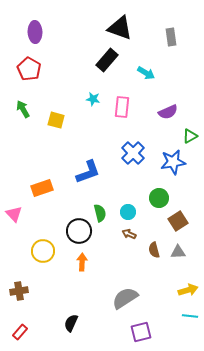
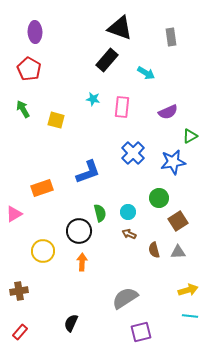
pink triangle: rotated 42 degrees clockwise
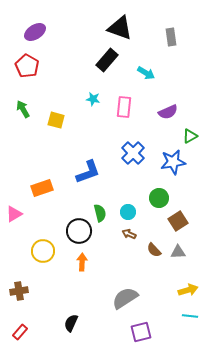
purple ellipse: rotated 60 degrees clockwise
red pentagon: moved 2 px left, 3 px up
pink rectangle: moved 2 px right
brown semicircle: rotated 28 degrees counterclockwise
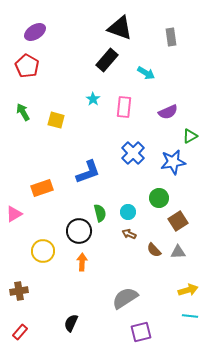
cyan star: rotated 24 degrees clockwise
green arrow: moved 3 px down
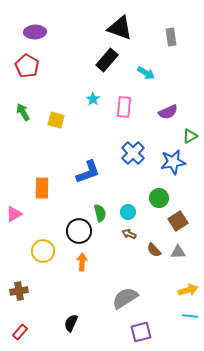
purple ellipse: rotated 30 degrees clockwise
orange rectangle: rotated 70 degrees counterclockwise
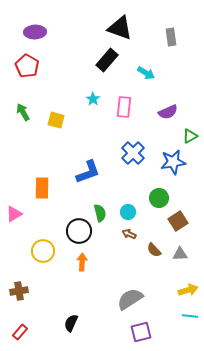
gray triangle: moved 2 px right, 2 px down
gray semicircle: moved 5 px right, 1 px down
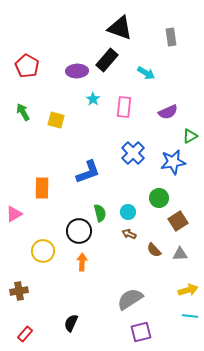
purple ellipse: moved 42 px right, 39 px down
red rectangle: moved 5 px right, 2 px down
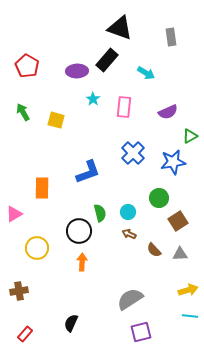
yellow circle: moved 6 px left, 3 px up
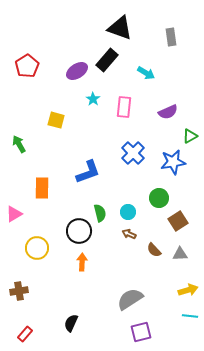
red pentagon: rotated 10 degrees clockwise
purple ellipse: rotated 30 degrees counterclockwise
green arrow: moved 4 px left, 32 px down
